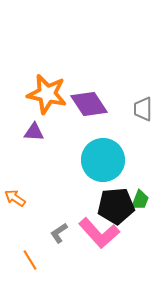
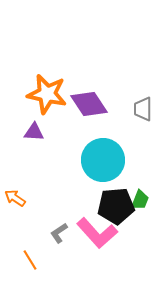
pink L-shape: moved 2 px left
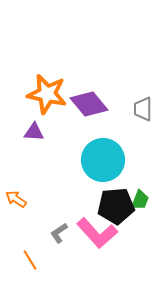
purple diamond: rotated 6 degrees counterclockwise
orange arrow: moved 1 px right, 1 px down
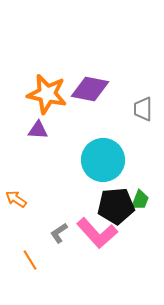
purple diamond: moved 1 px right, 15 px up; rotated 39 degrees counterclockwise
purple triangle: moved 4 px right, 2 px up
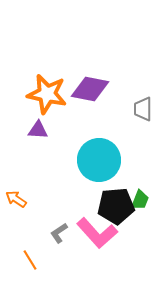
cyan circle: moved 4 px left
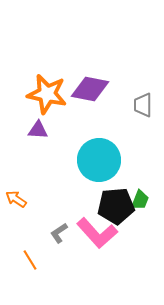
gray trapezoid: moved 4 px up
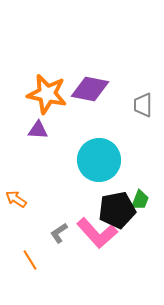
black pentagon: moved 1 px right, 4 px down; rotated 6 degrees counterclockwise
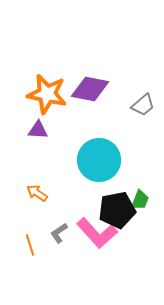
gray trapezoid: rotated 130 degrees counterclockwise
orange arrow: moved 21 px right, 6 px up
orange line: moved 15 px up; rotated 15 degrees clockwise
